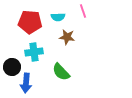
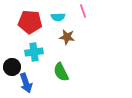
green semicircle: rotated 18 degrees clockwise
blue arrow: rotated 24 degrees counterclockwise
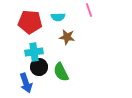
pink line: moved 6 px right, 1 px up
black circle: moved 27 px right
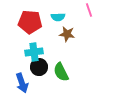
brown star: moved 3 px up
blue arrow: moved 4 px left
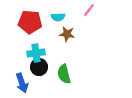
pink line: rotated 56 degrees clockwise
cyan cross: moved 2 px right, 1 px down
green semicircle: moved 3 px right, 2 px down; rotated 12 degrees clockwise
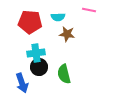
pink line: rotated 64 degrees clockwise
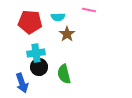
brown star: rotated 28 degrees clockwise
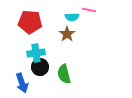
cyan semicircle: moved 14 px right
black circle: moved 1 px right
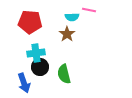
blue arrow: moved 2 px right
